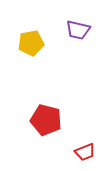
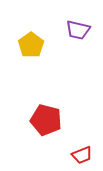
yellow pentagon: moved 2 px down; rotated 25 degrees counterclockwise
red trapezoid: moved 3 px left, 3 px down
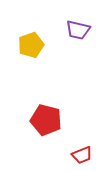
yellow pentagon: rotated 15 degrees clockwise
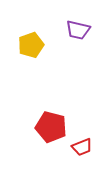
red pentagon: moved 5 px right, 7 px down
red trapezoid: moved 8 px up
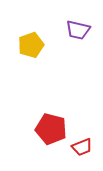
red pentagon: moved 2 px down
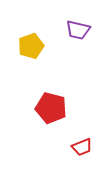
yellow pentagon: moved 1 px down
red pentagon: moved 21 px up
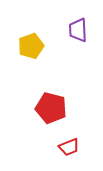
purple trapezoid: rotated 75 degrees clockwise
red trapezoid: moved 13 px left
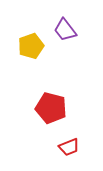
purple trapezoid: moved 13 px left; rotated 35 degrees counterclockwise
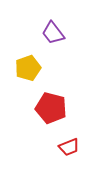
purple trapezoid: moved 12 px left, 3 px down
yellow pentagon: moved 3 px left, 22 px down
